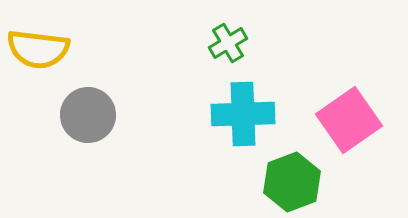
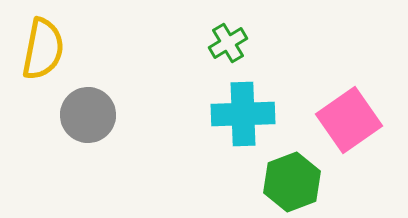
yellow semicircle: moved 5 px right; rotated 86 degrees counterclockwise
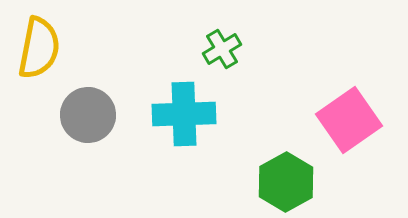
green cross: moved 6 px left, 6 px down
yellow semicircle: moved 4 px left, 1 px up
cyan cross: moved 59 px left
green hexagon: moved 6 px left; rotated 8 degrees counterclockwise
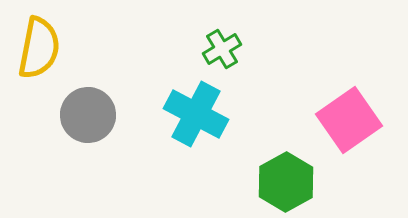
cyan cross: moved 12 px right; rotated 30 degrees clockwise
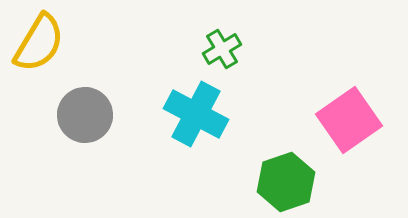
yellow semicircle: moved 5 px up; rotated 20 degrees clockwise
gray circle: moved 3 px left
green hexagon: rotated 10 degrees clockwise
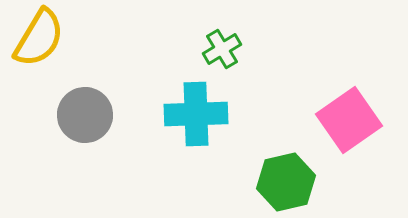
yellow semicircle: moved 5 px up
cyan cross: rotated 30 degrees counterclockwise
green hexagon: rotated 6 degrees clockwise
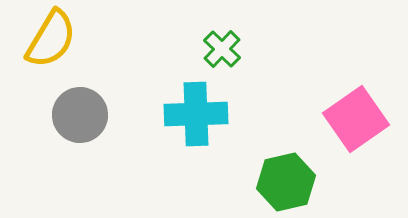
yellow semicircle: moved 12 px right, 1 px down
green cross: rotated 15 degrees counterclockwise
gray circle: moved 5 px left
pink square: moved 7 px right, 1 px up
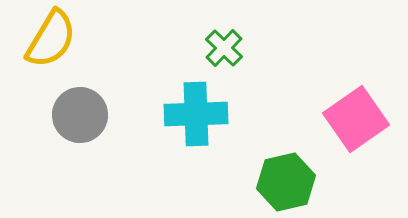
green cross: moved 2 px right, 1 px up
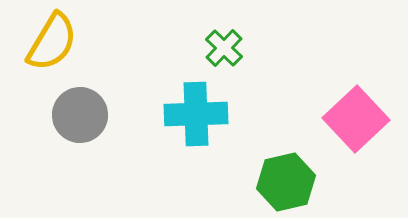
yellow semicircle: moved 1 px right, 3 px down
pink square: rotated 8 degrees counterclockwise
